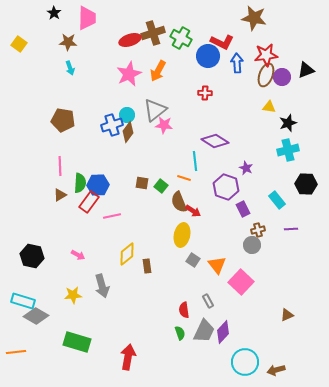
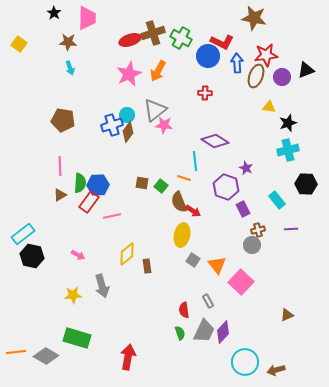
brown ellipse at (266, 75): moved 10 px left, 1 px down
cyan rectangle at (23, 301): moved 67 px up; rotated 55 degrees counterclockwise
gray diamond at (36, 316): moved 10 px right, 40 px down
green rectangle at (77, 342): moved 4 px up
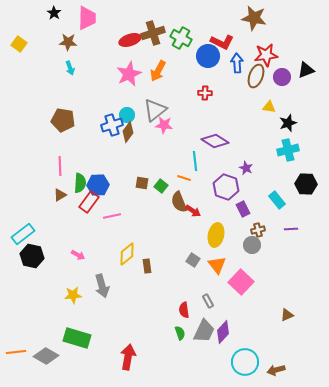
yellow ellipse at (182, 235): moved 34 px right
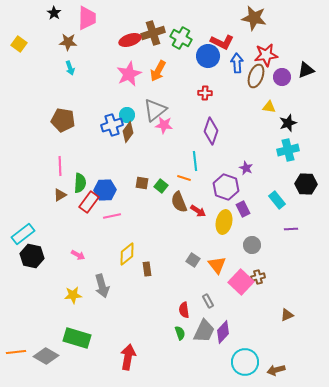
purple diamond at (215, 141): moved 4 px left, 10 px up; rotated 76 degrees clockwise
blue hexagon at (98, 185): moved 7 px right, 5 px down
red arrow at (193, 211): moved 5 px right
brown cross at (258, 230): moved 47 px down
yellow ellipse at (216, 235): moved 8 px right, 13 px up
brown rectangle at (147, 266): moved 3 px down
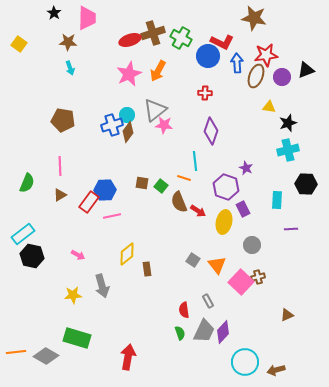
green semicircle at (80, 183): moved 53 px left; rotated 18 degrees clockwise
cyan rectangle at (277, 200): rotated 42 degrees clockwise
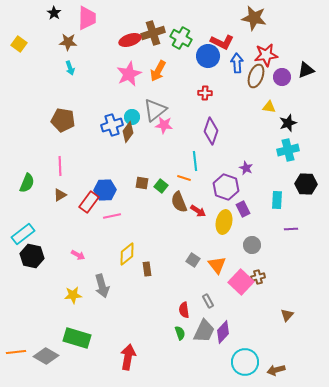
cyan circle at (127, 115): moved 5 px right, 2 px down
brown triangle at (287, 315): rotated 24 degrees counterclockwise
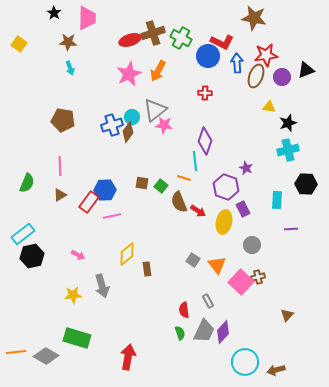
purple diamond at (211, 131): moved 6 px left, 10 px down
black hexagon at (32, 256): rotated 25 degrees counterclockwise
